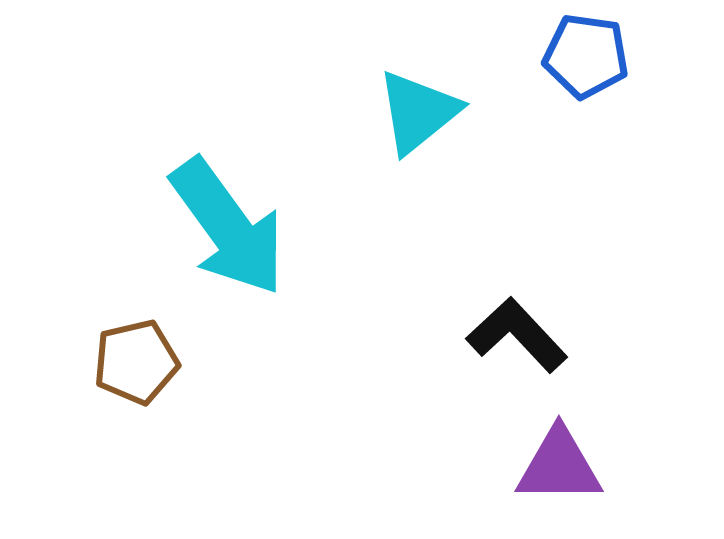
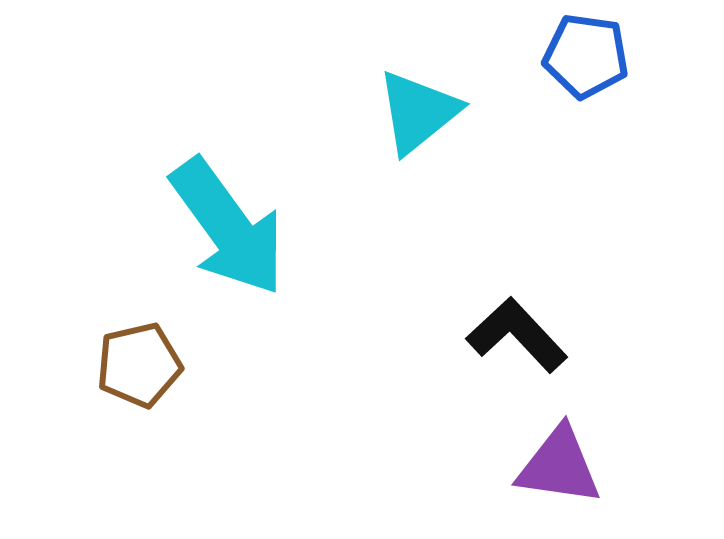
brown pentagon: moved 3 px right, 3 px down
purple triangle: rotated 8 degrees clockwise
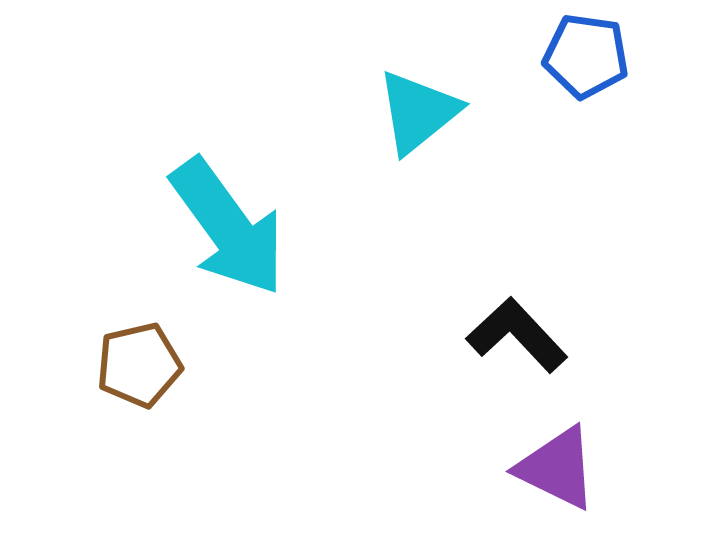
purple triangle: moved 2 px left, 2 px down; rotated 18 degrees clockwise
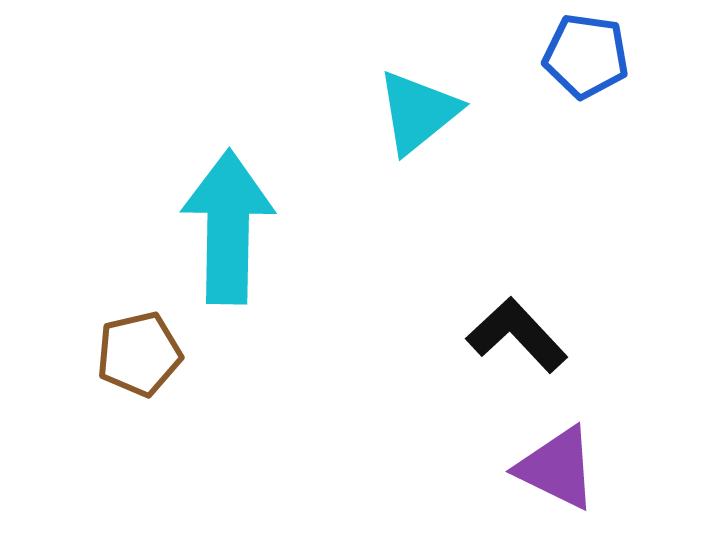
cyan arrow: rotated 143 degrees counterclockwise
brown pentagon: moved 11 px up
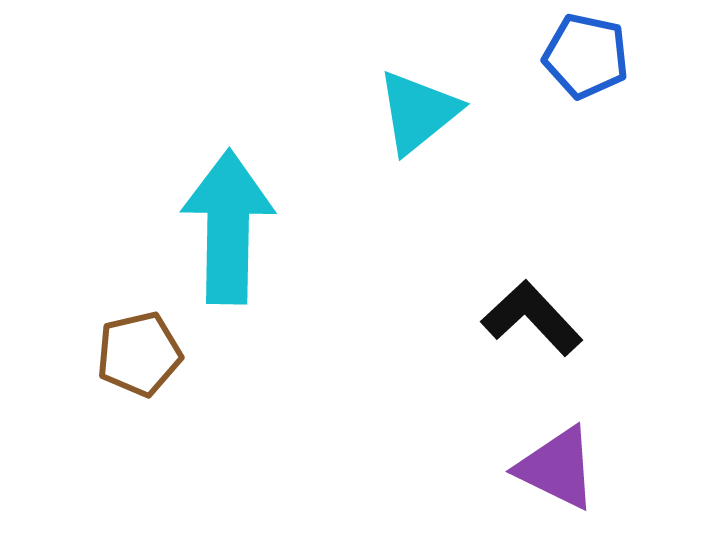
blue pentagon: rotated 4 degrees clockwise
black L-shape: moved 15 px right, 17 px up
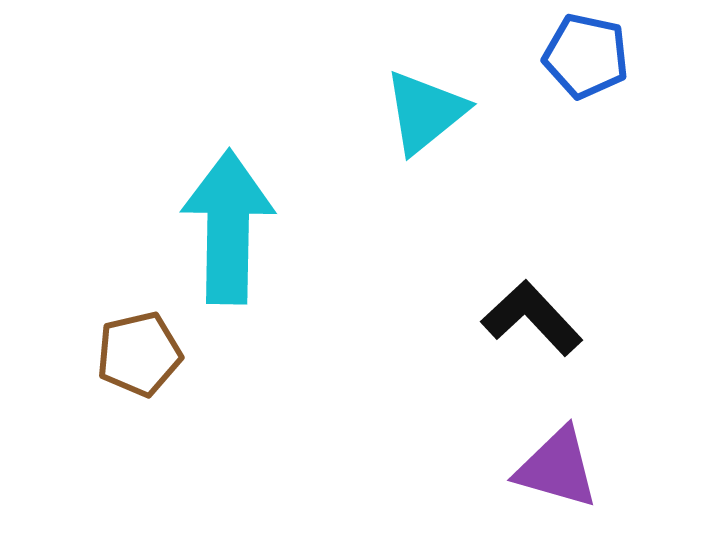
cyan triangle: moved 7 px right
purple triangle: rotated 10 degrees counterclockwise
